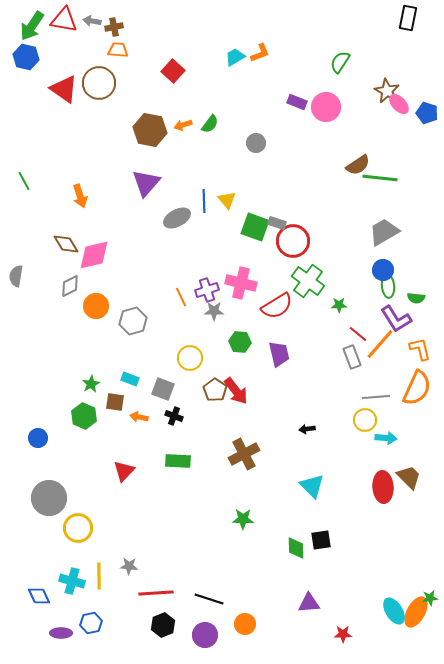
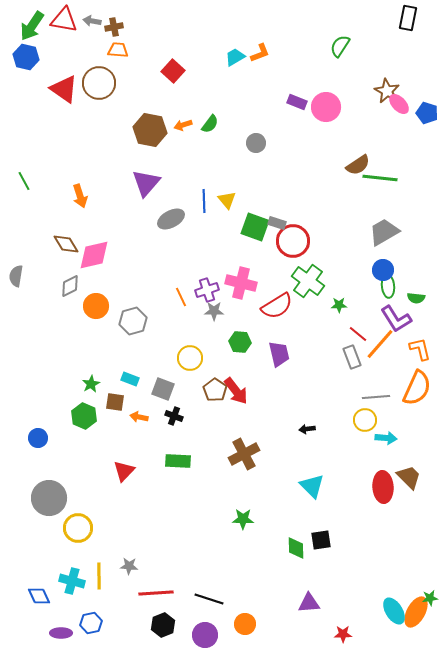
green semicircle at (340, 62): moved 16 px up
gray ellipse at (177, 218): moved 6 px left, 1 px down
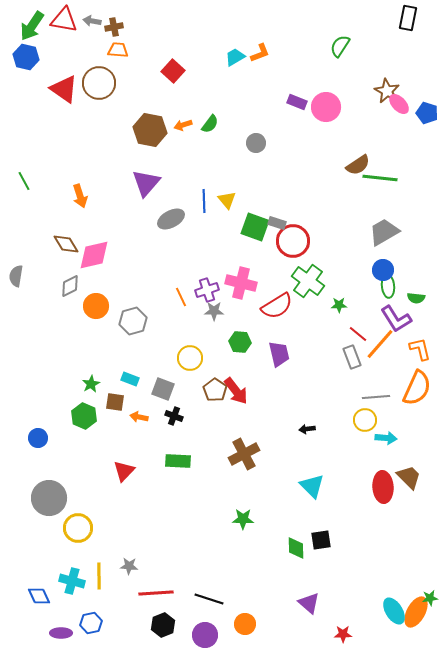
purple triangle at (309, 603): rotated 45 degrees clockwise
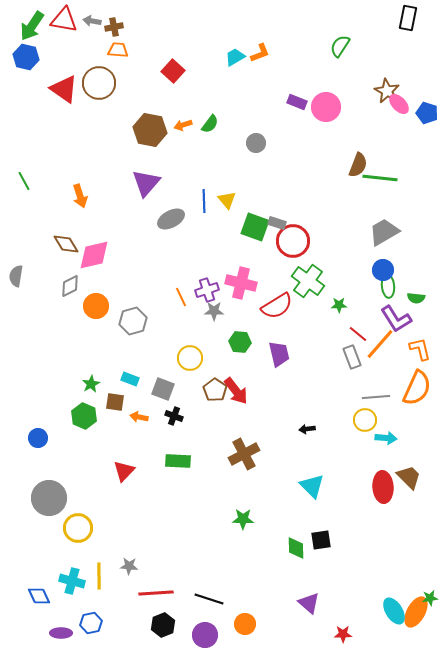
brown semicircle at (358, 165): rotated 35 degrees counterclockwise
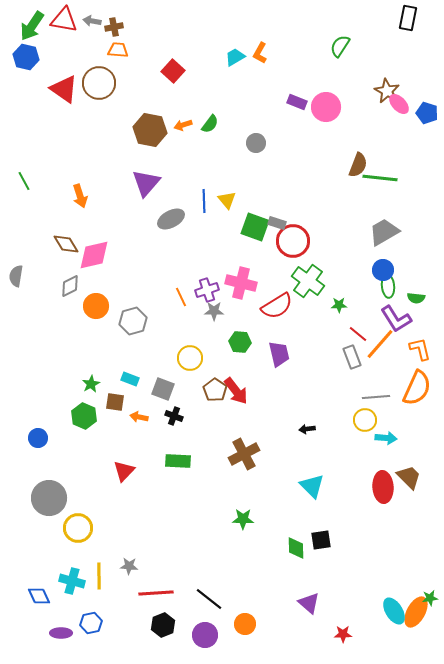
orange L-shape at (260, 53): rotated 140 degrees clockwise
black line at (209, 599): rotated 20 degrees clockwise
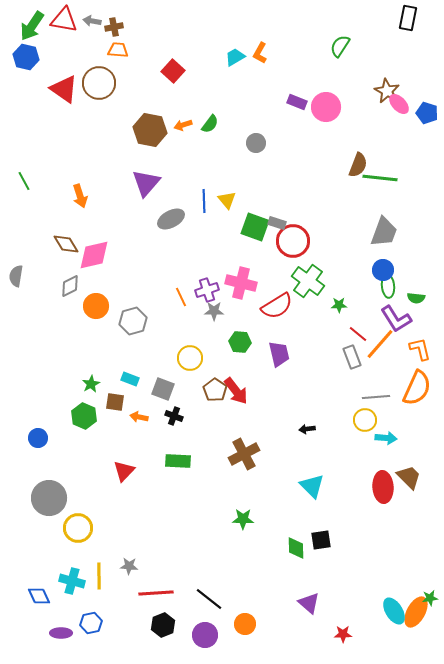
gray trapezoid at (384, 232): rotated 140 degrees clockwise
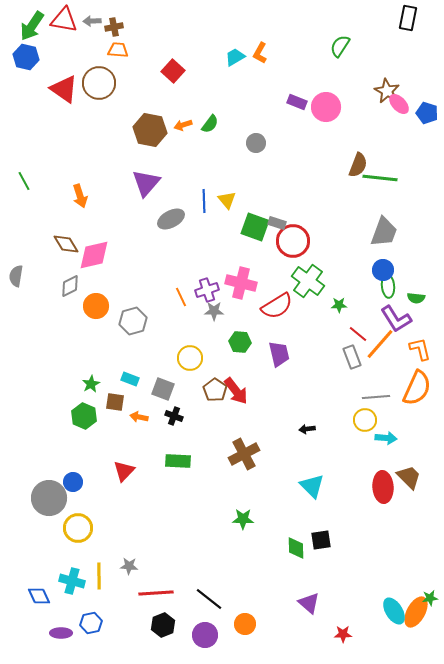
gray arrow at (92, 21): rotated 12 degrees counterclockwise
blue circle at (38, 438): moved 35 px right, 44 px down
